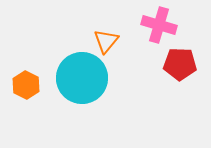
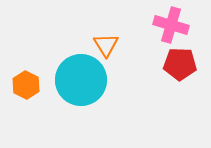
pink cross: moved 12 px right
orange triangle: moved 4 px down; rotated 12 degrees counterclockwise
cyan circle: moved 1 px left, 2 px down
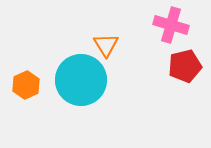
red pentagon: moved 5 px right, 2 px down; rotated 16 degrees counterclockwise
orange hexagon: rotated 8 degrees clockwise
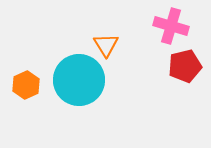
pink cross: moved 1 px down
cyan circle: moved 2 px left
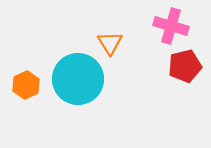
orange triangle: moved 4 px right, 2 px up
cyan circle: moved 1 px left, 1 px up
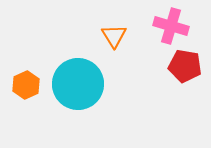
orange triangle: moved 4 px right, 7 px up
red pentagon: rotated 24 degrees clockwise
cyan circle: moved 5 px down
